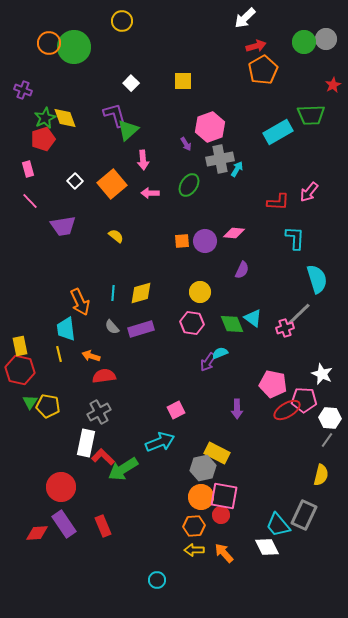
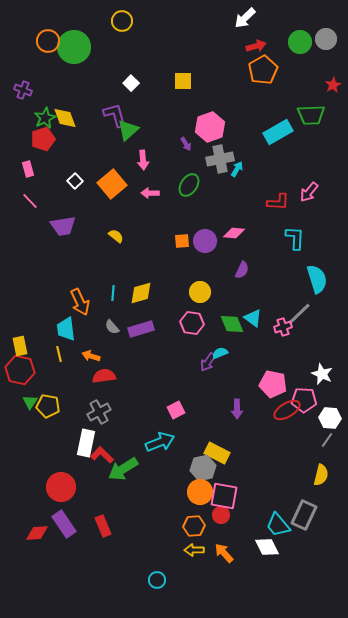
green circle at (304, 42): moved 4 px left
orange circle at (49, 43): moved 1 px left, 2 px up
pink cross at (285, 328): moved 2 px left, 1 px up
red L-shape at (103, 457): moved 1 px left, 2 px up
orange circle at (201, 497): moved 1 px left, 5 px up
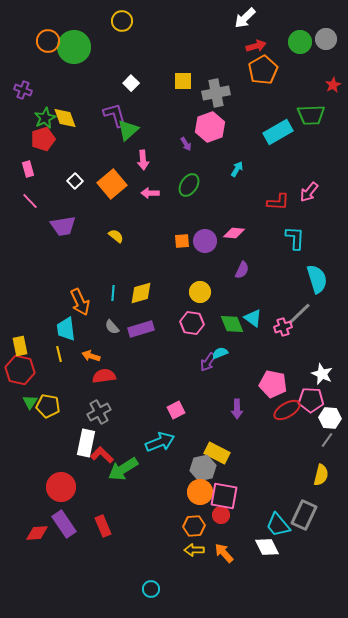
gray cross at (220, 159): moved 4 px left, 66 px up
pink pentagon at (304, 400): moved 7 px right
cyan circle at (157, 580): moved 6 px left, 9 px down
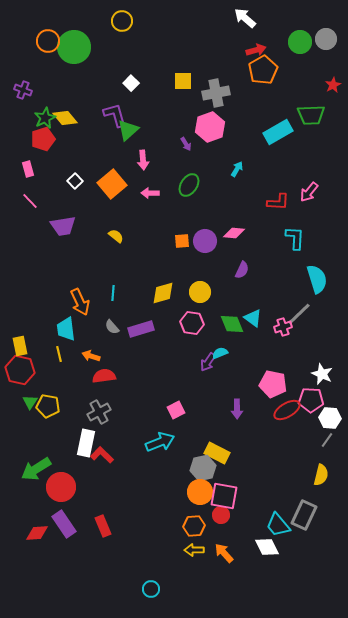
white arrow at (245, 18): rotated 85 degrees clockwise
red arrow at (256, 46): moved 4 px down
yellow diamond at (65, 118): rotated 20 degrees counterclockwise
yellow diamond at (141, 293): moved 22 px right
green arrow at (123, 469): moved 87 px left
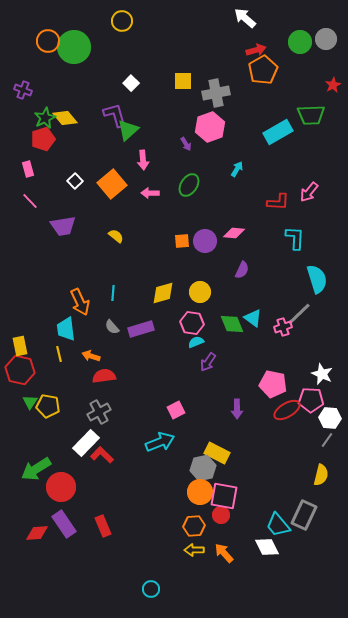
cyan semicircle at (220, 353): moved 24 px left, 11 px up
white rectangle at (86, 443): rotated 32 degrees clockwise
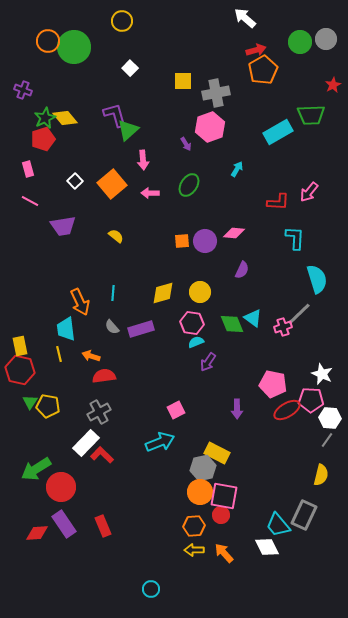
white square at (131, 83): moved 1 px left, 15 px up
pink line at (30, 201): rotated 18 degrees counterclockwise
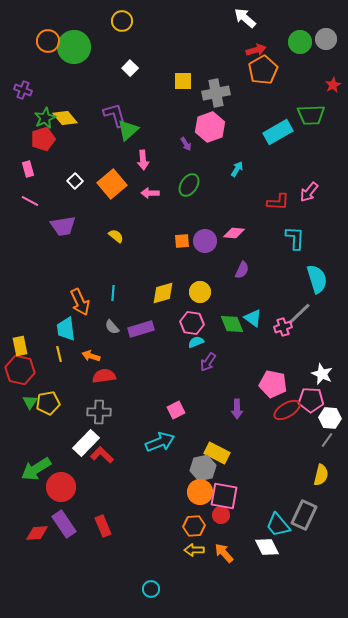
yellow pentagon at (48, 406): moved 3 px up; rotated 20 degrees counterclockwise
gray cross at (99, 412): rotated 30 degrees clockwise
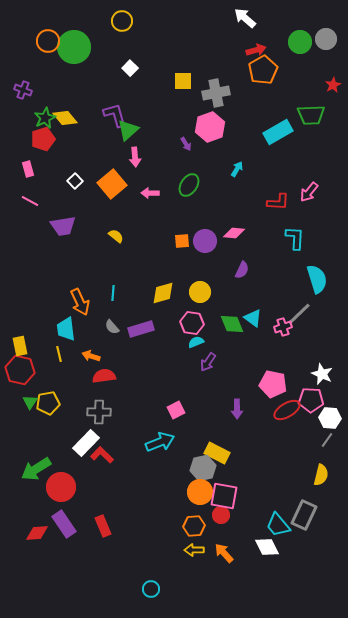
pink arrow at (143, 160): moved 8 px left, 3 px up
